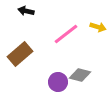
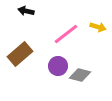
purple circle: moved 16 px up
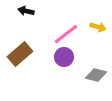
purple circle: moved 6 px right, 9 px up
gray diamond: moved 16 px right
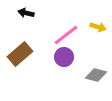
black arrow: moved 2 px down
pink line: moved 1 px down
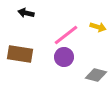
brown rectangle: rotated 50 degrees clockwise
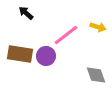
black arrow: rotated 28 degrees clockwise
purple circle: moved 18 px left, 1 px up
gray diamond: rotated 55 degrees clockwise
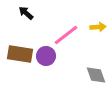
yellow arrow: rotated 21 degrees counterclockwise
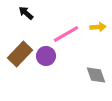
pink line: moved 1 px up; rotated 8 degrees clockwise
brown rectangle: rotated 55 degrees counterclockwise
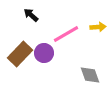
black arrow: moved 5 px right, 2 px down
purple circle: moved 2 px left, 3 px up
gray diamond: moved 6 px left
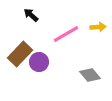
purple circle: moved 5 px left, 9 px down
gray diamond: rotated 20 degrees counterclockwise
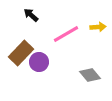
brown rectangle: moved 1 px right, 1 px up
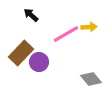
yellow arrow: moved 9 px left
gray diamond: moved 1 px right, 4 px down
